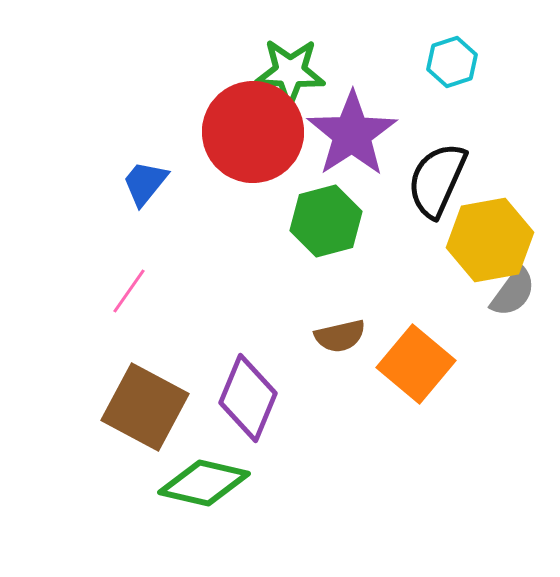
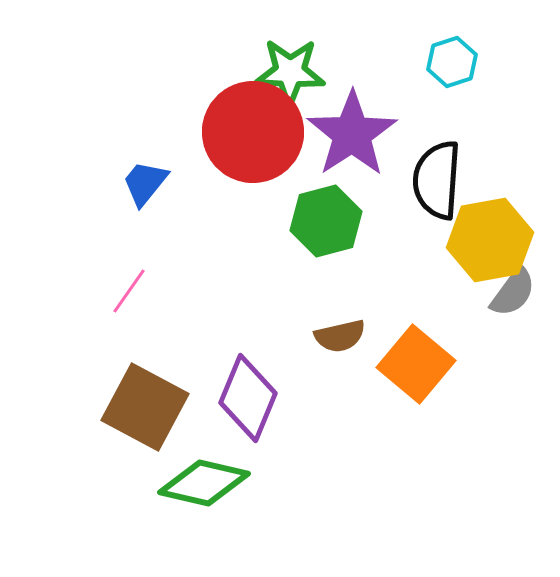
black semicircle: rotated 20 degrees counterclockwise
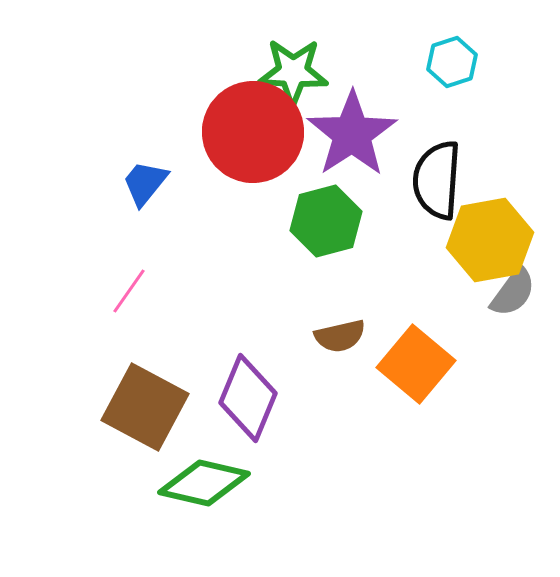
green star: moved 3 px right
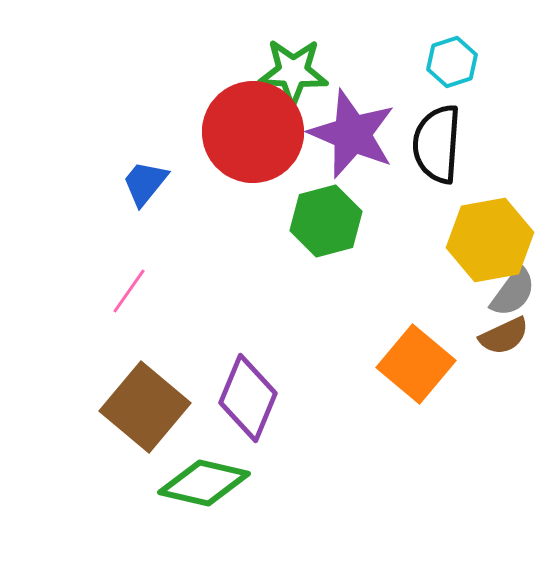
purple star: rotated 16 degrees counterclockwise
black semicircle: moved 36 px up
brown semicircle: moved 164 px right; rotated 12 degrees counterclockwise
brown square: rotated 12 degrees clockwise
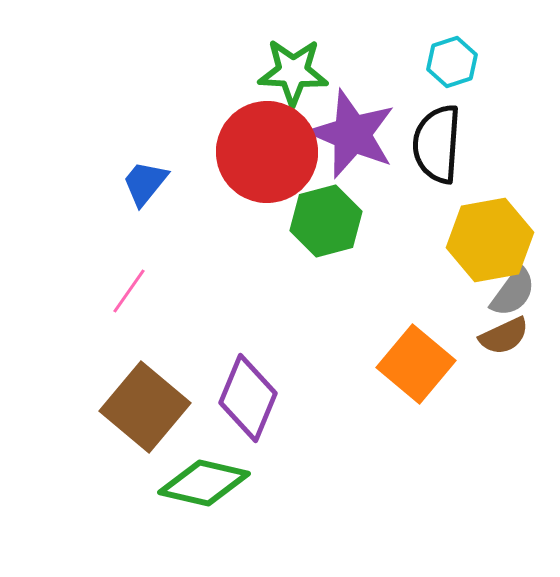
red circle: moved 14 px right, 20 px down
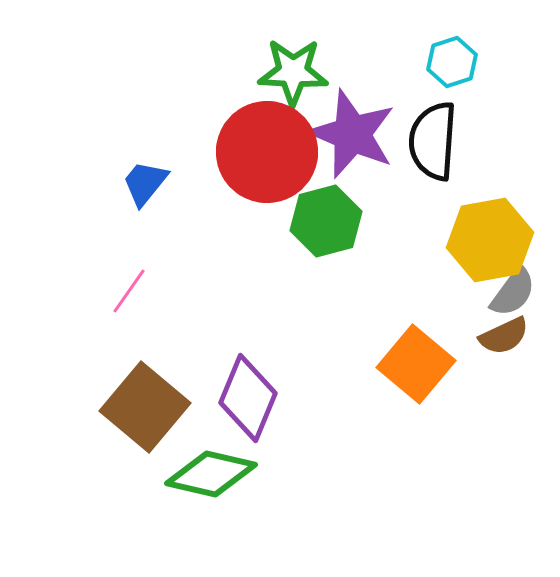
black semicircle: moved 4 px left, 3 px up
green diamond: moved 7 px right, 9 px up
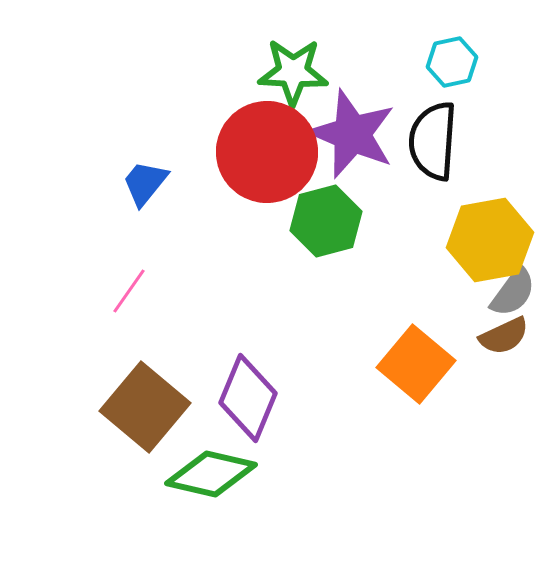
cyan hexagon: rotated 6 degrees clockwise
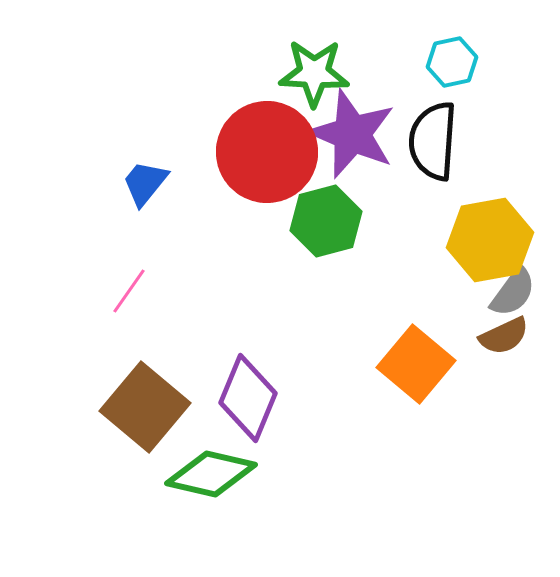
green star: moved 21 px right, 1 px down
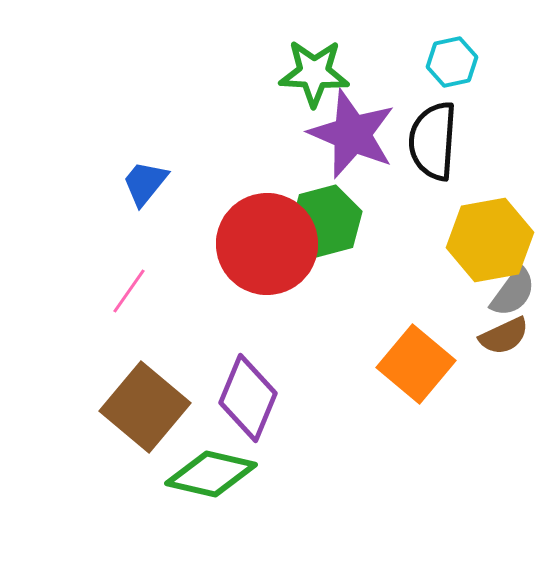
red circle: moved 92 px down
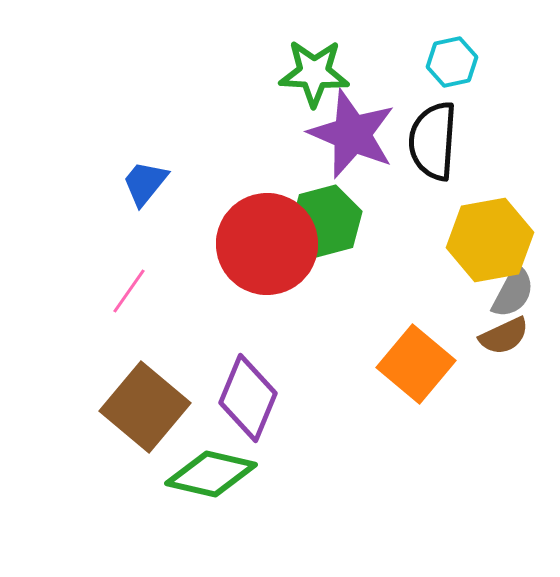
gray semicircle: rotated 8 degrees counterclockwise
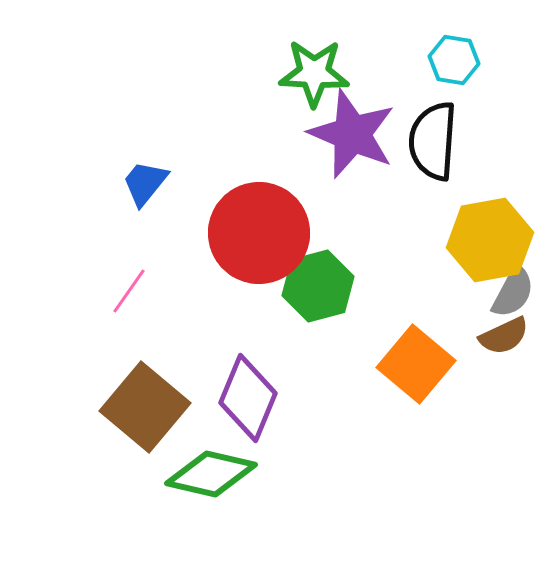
cyan hexagon: moved 2 px right, 2 px up; rotated 21 degrees clockwise
green hexagon: moved 8 px left, 65 px down
red circle: moved 8 px left, 11 px up
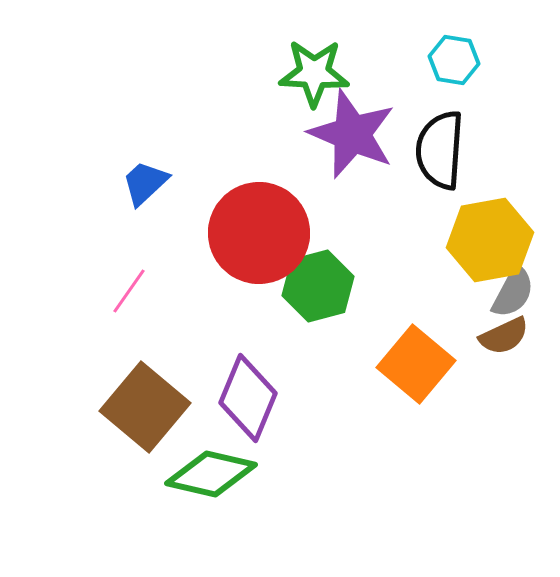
black semicircle: moved 7 px right, 9 px down
blue trapezoid: rotated 8 degrees clockwise
